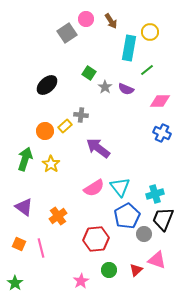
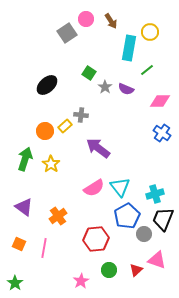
blue cross: rotated 12 degrees clockwise
pink line: moved 3 px right; rotated 24 degrees clockwise
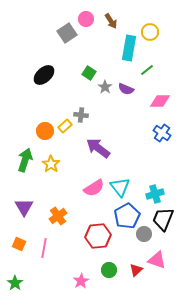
black ellipse: moved 3 px left, 10 px up
green arrow: moved 1 px down
purple triangle: rotated 24 degrees clockwise
red hexagon: moved 2 px right, 3 px up
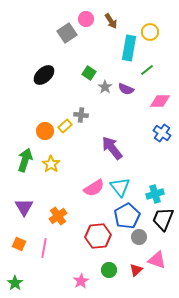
purple arrow: moved 14 px right; rotated 15 degrees clockwise
gray circle: moved 5 px left, 3 px down
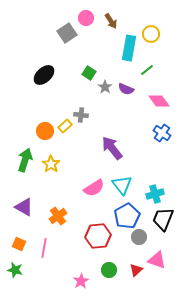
pink circle: moved 1 px up
yellow circle: moved 1 px right, 2 px down
pink diamond: moved 1 px left; rotated 55 degrees clockwise
cyan triangle: moved 2 px right, 2 px up
purple triangle: rotated 30 degrees counterclockwise
green star: moved 13 px up; rotated 21 degrees counterclockwise
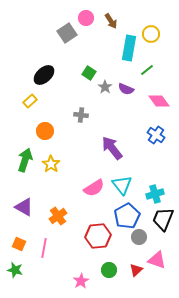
yellow rectangle: moved 35 px left, 25 px up
blue cross: moved 6 px left, 2 px down
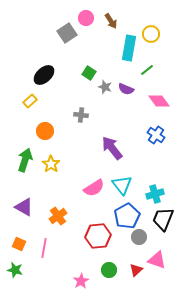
gray star: rotated 16 degrees counterclockwise
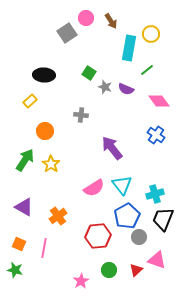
black ellipse: rotated 45 degrees clockwise
green arrow: rotated 15 degrees clockwise
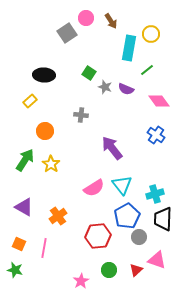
black trapezoid: rotated 20 degrees counterclockwise
